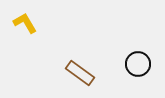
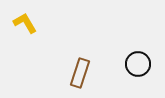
brown rectangle: rotated 72 degrees clockwise
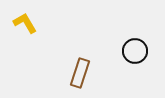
black circle: moved 3 px left, 13 px up
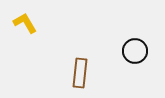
brown rectangle: rotated 12 degrees counterclockwise
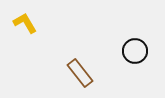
brown rectangle: rotated 44 degrees counterclockwise
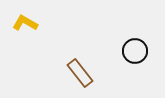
yellow L-shape: rotated 30 degrees counterclockwise
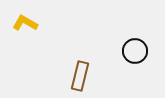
brown rectangle: moved 3 px down; rotated 52 degrees clockwise
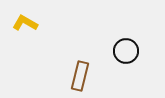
black circle: moved 9 px left
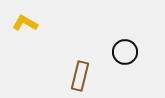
black circle: moved 1 px left, 1 px down
